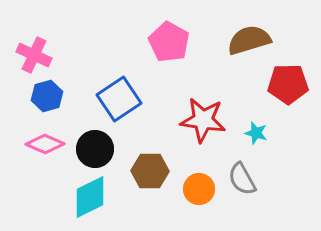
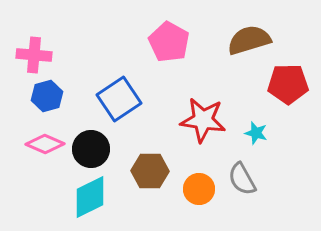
pink cross: rotated 20 degrees counterclockwise
black circle: moved 4 px left
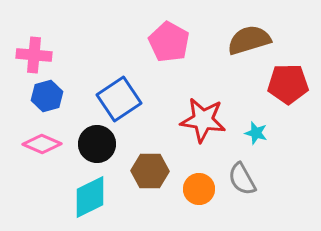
pink diamond: moved 3 px left
black circle: moved 6 px right, 5 px up
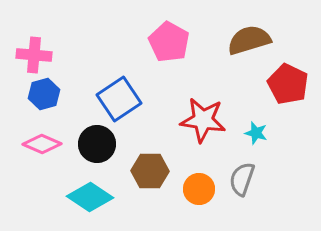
red pentagon: rotated 27 degrees clockwise
blue hexagon: moved 3 px left, 2 px up
gray semicircle: rotated 48 degrees clockwise
cyan diamond: rotated 60 degrees clockwise
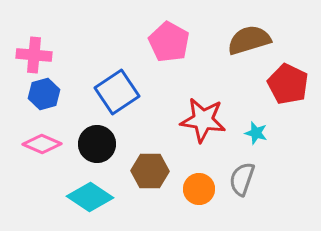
blue square: moved 2 px left, 7 px up
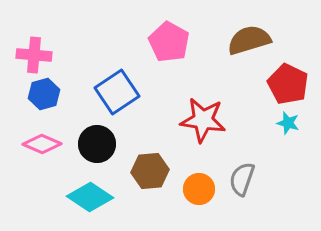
cyan star: moved 32 px right, 10 px up
brown hexagon: rotated 6 degrees counterclockwise
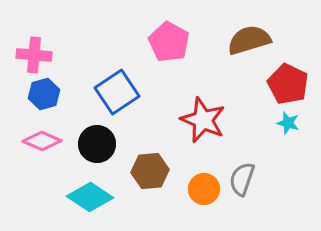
red star: rotated 15 degrees clockwise
pink diamond: moved 3 px up
orange circle: moved 5 px right
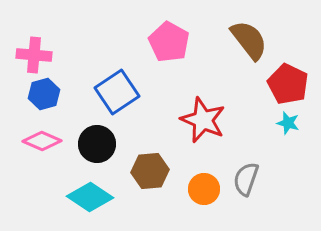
brown semicircle: rotated 69 degrees clockwise
gray semicircle: moved 4 px right
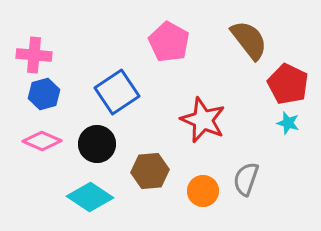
orange circle: moved 1 px left, 2 px down
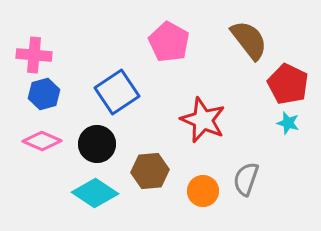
cyan diamond: moved 5 px right, 4 px up
